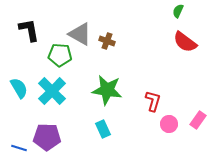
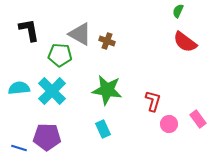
cyan semicircle: rotated 65 degrees counterclockwise
pink rectangle: moved 1 px up; rotated 72 degrees counterclockwise
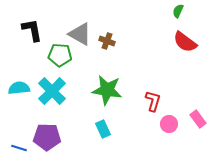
black L-shape: moved 3 px right
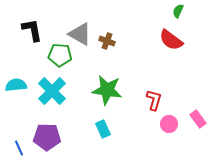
red semicircle: moved 14 px left, 2 px up
cyan semicircle: moved 3 px left, 3 px up
red L-shape: moved 1 px right, 1 px up
blue line: rotated 49 degrees clockwise
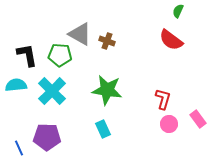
black L-shape: moved 5 px left, 25 px down
red L-shape: moved 9 px right, 1 px up
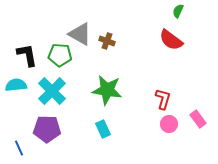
purple pentagon: moved 8 px up
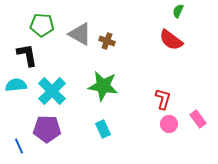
green pentagon: moved 18 px left, 30 px up
green star: moved 4 px left, 4 px up
blue line: moved 2 px up
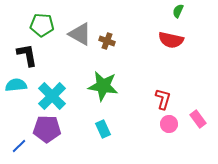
red semicircle: rotated 25 degrees counterclockwise
cyan cross: moved 5 px down
blue line: rotated 70 degrees clockwise
